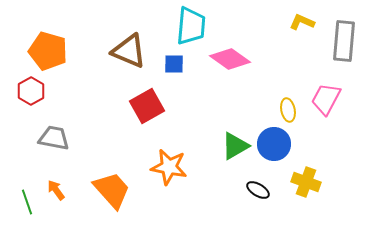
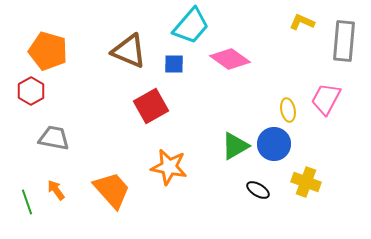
cyan trapezoid: rotated 36 degrees clockwise
red square: moved 4 px right
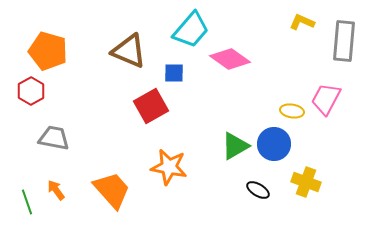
cyan trapezoid: moved 4 px down
blue square: moved 9 px down
yellow ellipse: moved 4 px right, 1 px down; rotated 70 degrees counterclockwise
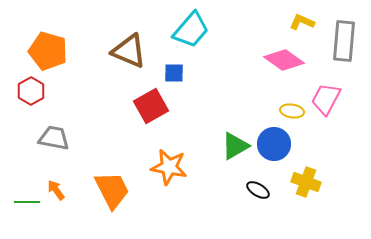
pink diamond: moved 54 px right, 1 px down
orange trapezoid: rotated 15 degrees clockwise
green line: rotated 70 degrees counterclockwise
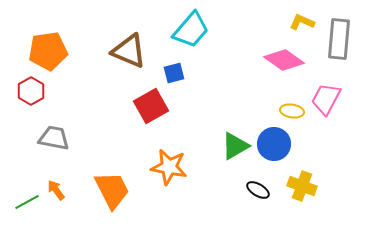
gray rectangle: moved 5 px left, 2 px up
orange pentagon: rotated 24 degrees counterclockwise
blue square: rotated 15 degrees counterclockwise
yellow cross: moved 4 px left, 4 px down
green line: rotated 30 degrees counterclockwise
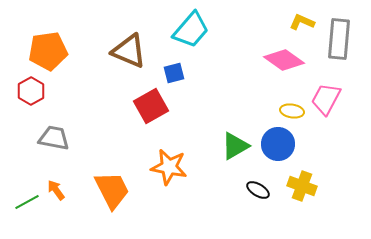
blue circle: moved 4 px right
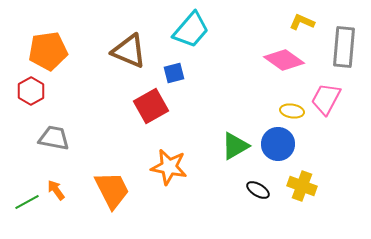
gray rectangle: moved 5 px right, 8 px down
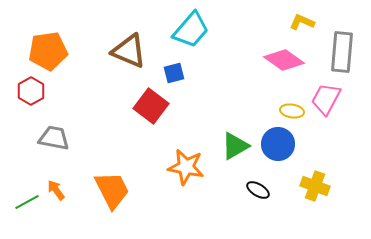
gray rectangle: moved 2 px left, 5 px down
red square: rotated 24 degrees counterclockwise
orange star: moved 17 px right
yellow cross: moved 13 px right
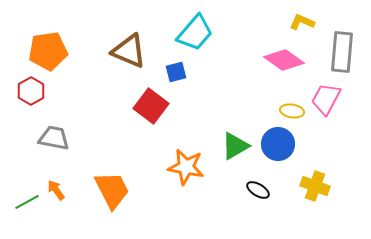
cyan trapezoid: moved 4 px right, 3 px down
blue square: moved 2 px right, 1 px up
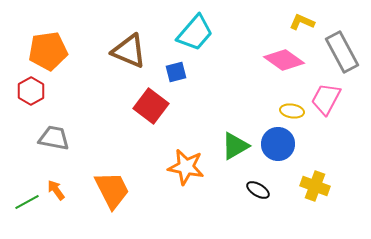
gray rectangle: rotated 33 degrees counterclockwise
